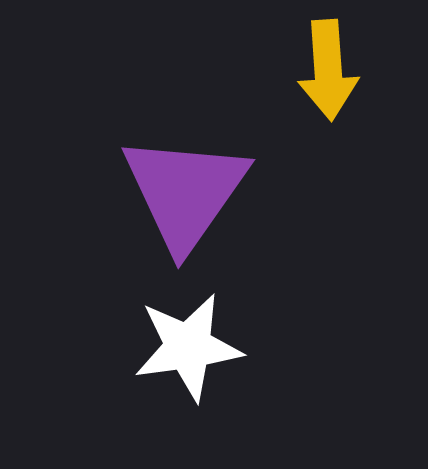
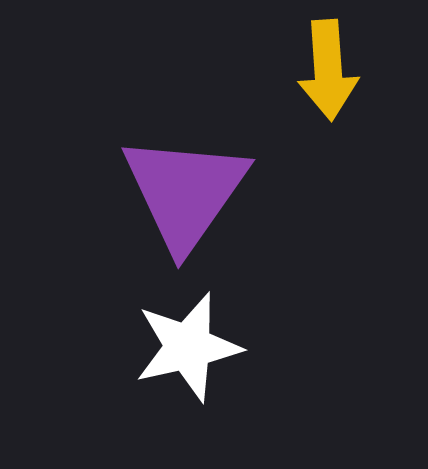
white star: rotated 5 degrees counterclockwise
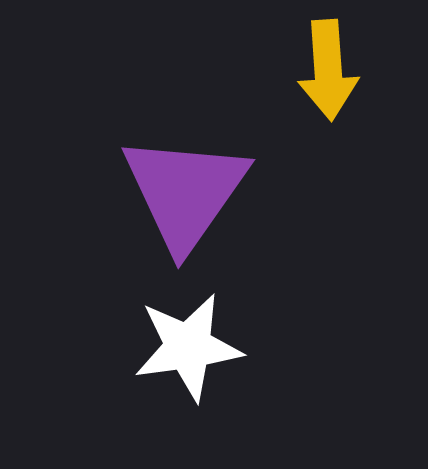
white star: rotated 5 degrees clockwise
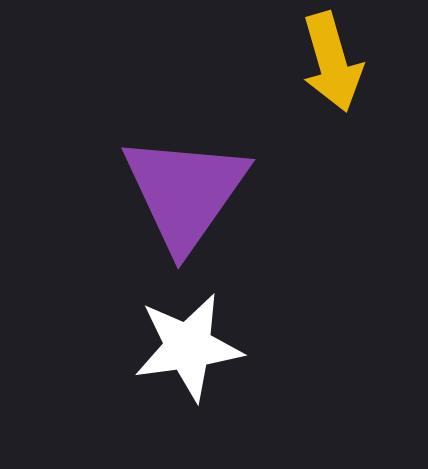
yellow arrow: moved 4 px right, 8 px up; rotated 12 degrees counterclockwise
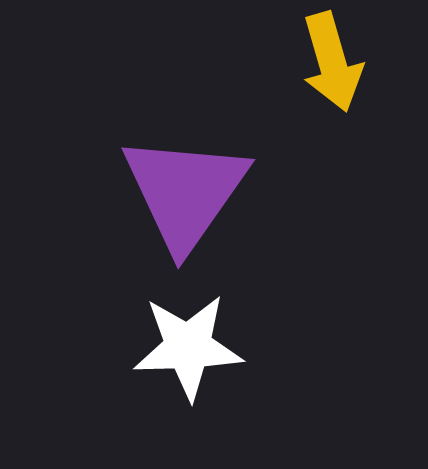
white star: rotated 6 degrees clockwise
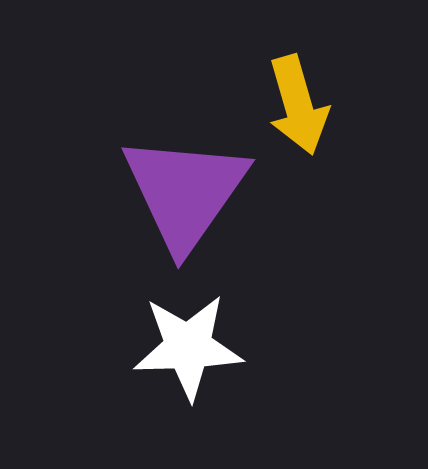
yellow arrow: moved 34 px left, 43 px down
